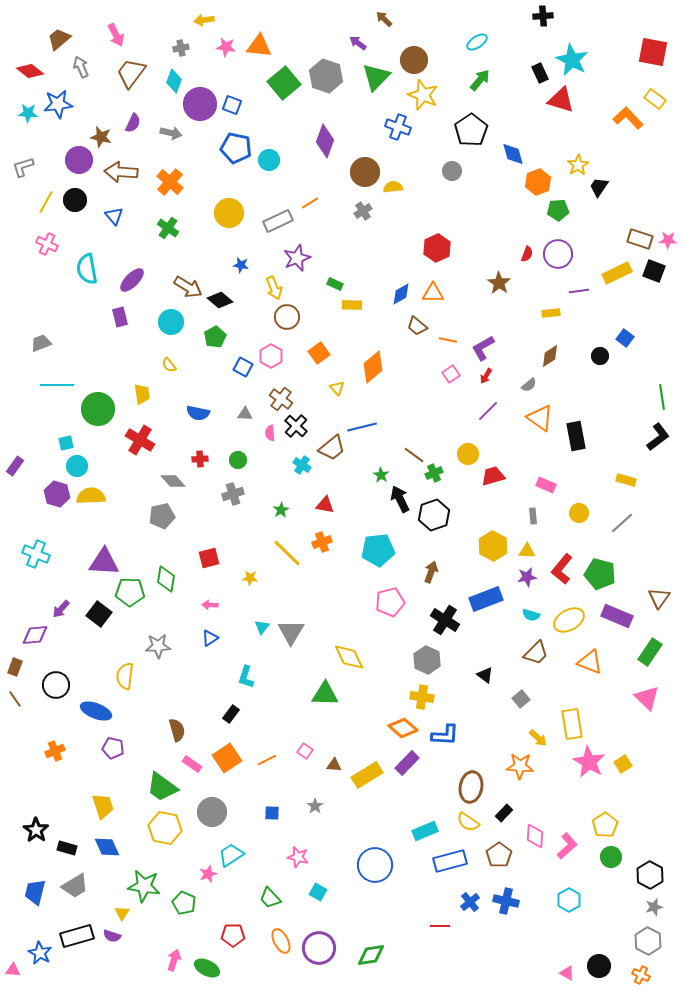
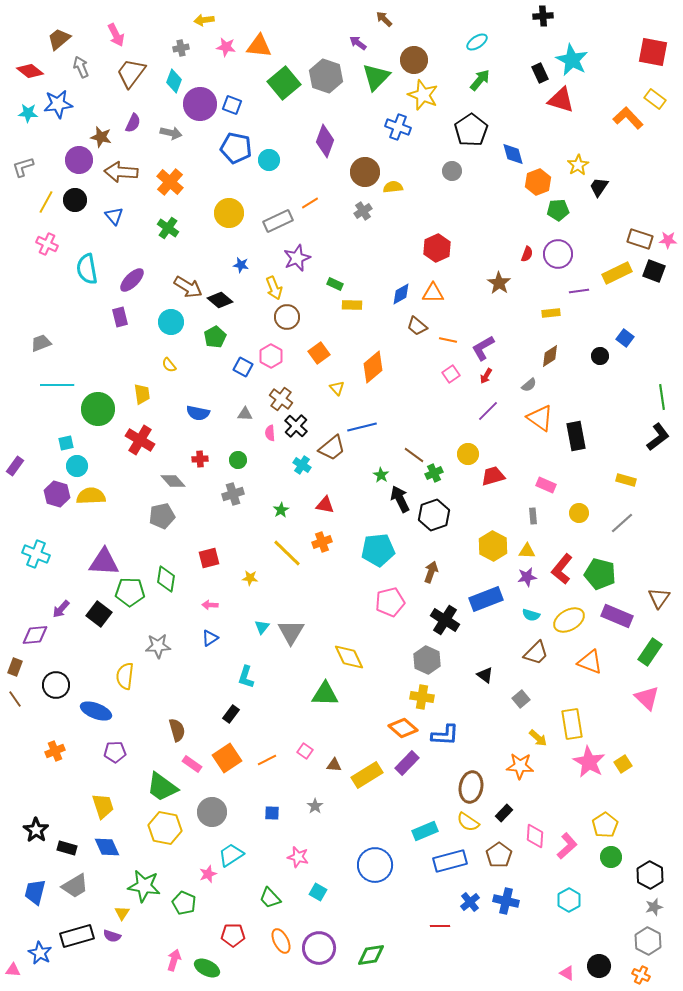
purple pentagon at (113, 748): moved 2 px right, 4 px down; rotated 15 degrees counterclockwise
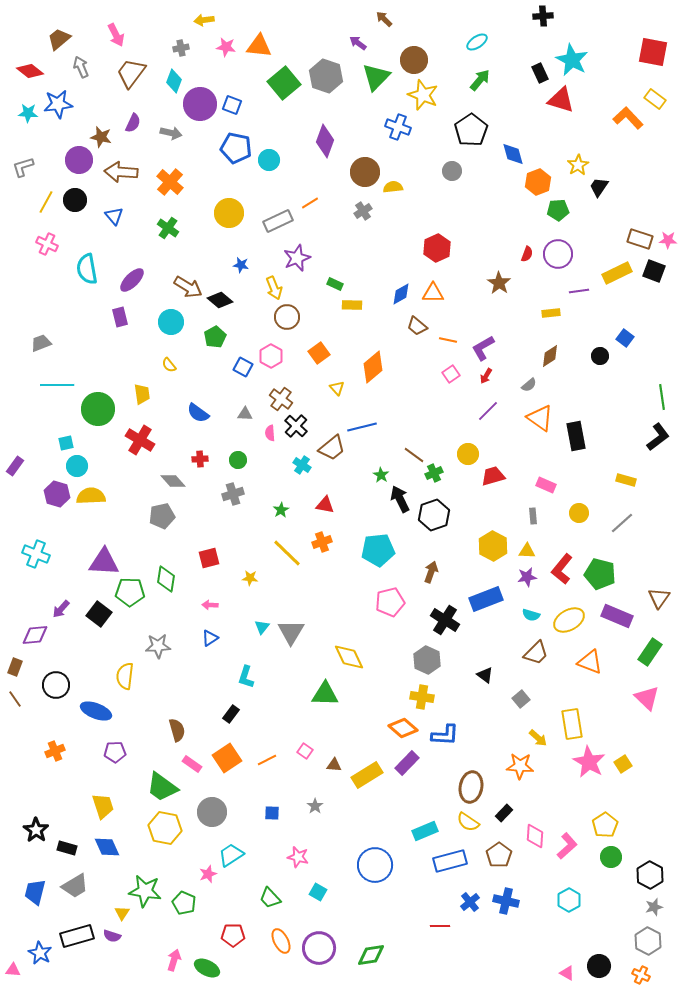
blue semicircle at (198, 413): rotated 25 degrees clockwise
green star at (144, 886): moved 1 px right, 5 px down
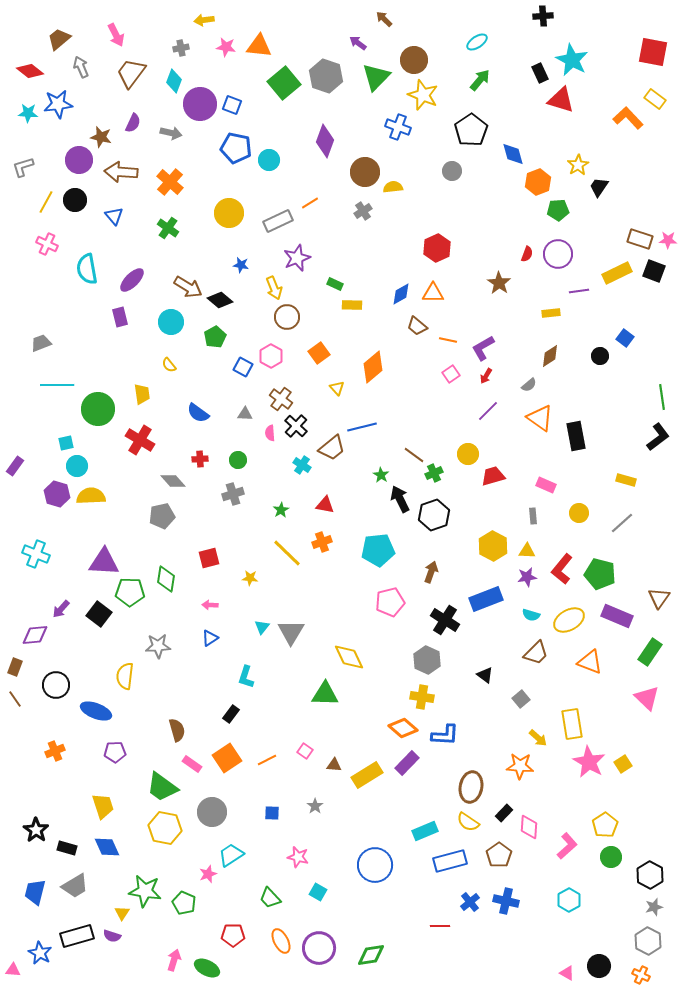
pink diamond at (535, 836): moved 6 px left, 9 px up
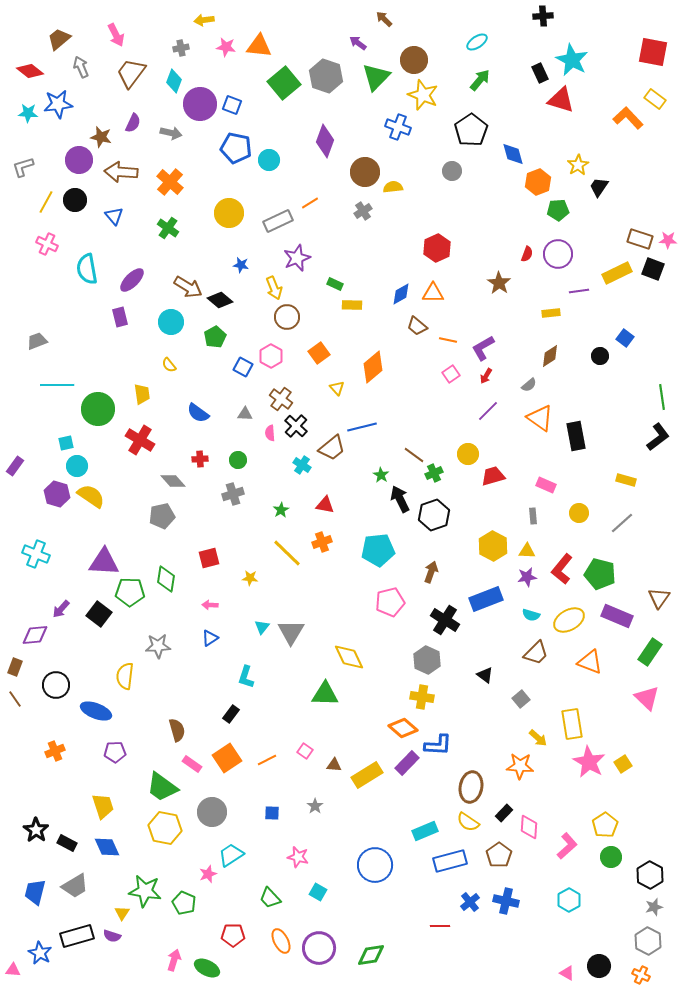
black square at (654, 271): moved 1 px left, 2 px up
gray trapezoid at (41, 343): moved 4 px left, 2 px up
yellow semicircle at (91, 496): rotated 36 degrees clockwise
blue L-shape at (445, 735): moved 7 px left, 10 px down
black rectangle at (67, 848): moved 5 px up; rotated 12 degrees clockwise
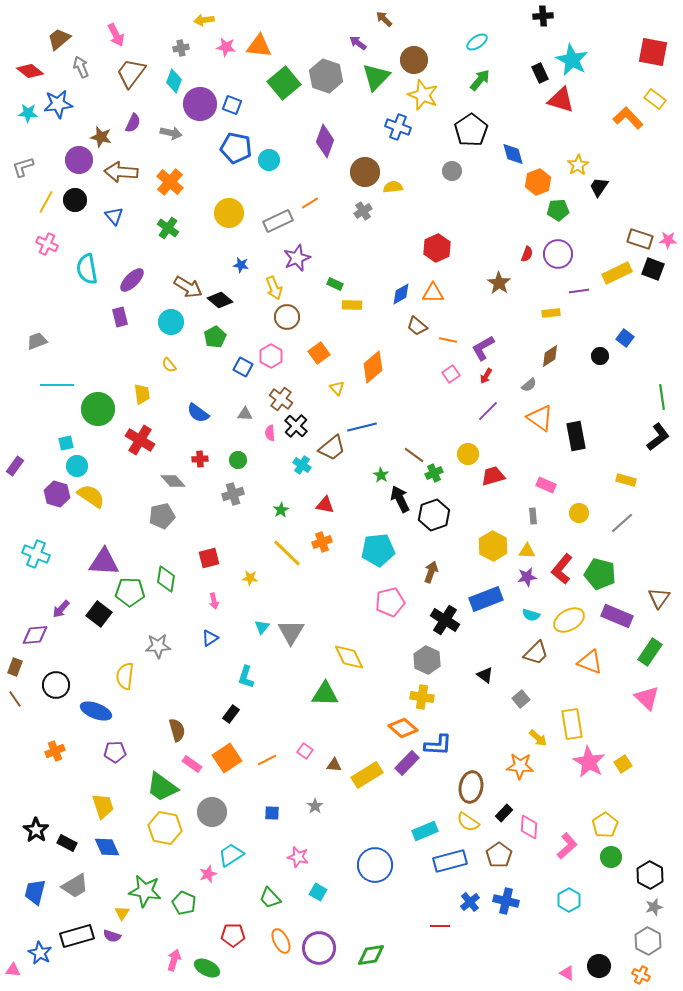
pink arrow at (210, 605): moved 4 px right, 4 px up; rotated 105 degrees counterclockwise
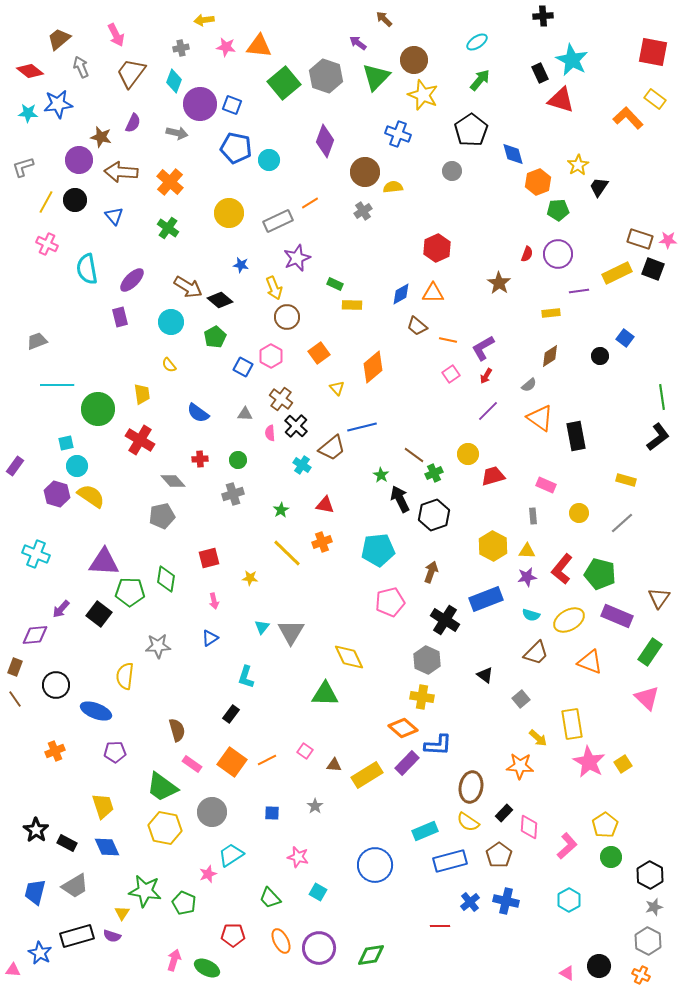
blue cross at (398, 127): moved 7 px down
gray arrow at (171, 133): moved 6 px right
orange square at (227, 758): moved 5 px right, 4 px down; rotated 20 degrees counterclockwise
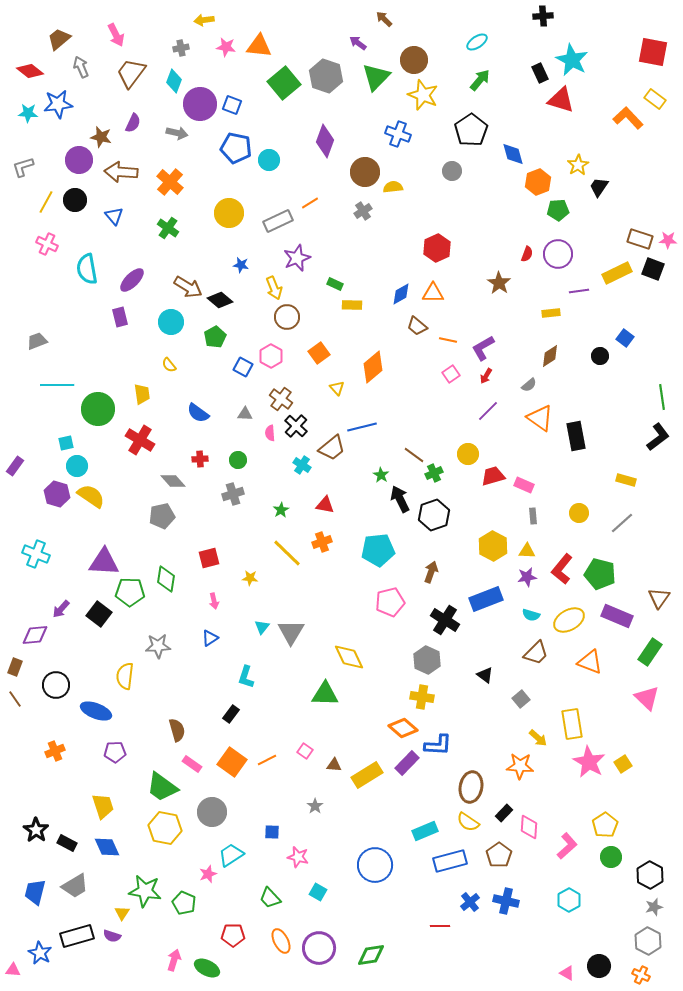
pink rectangle at (546, 485): moved 22 px left
blue square at (272, 813): moved 19 px down
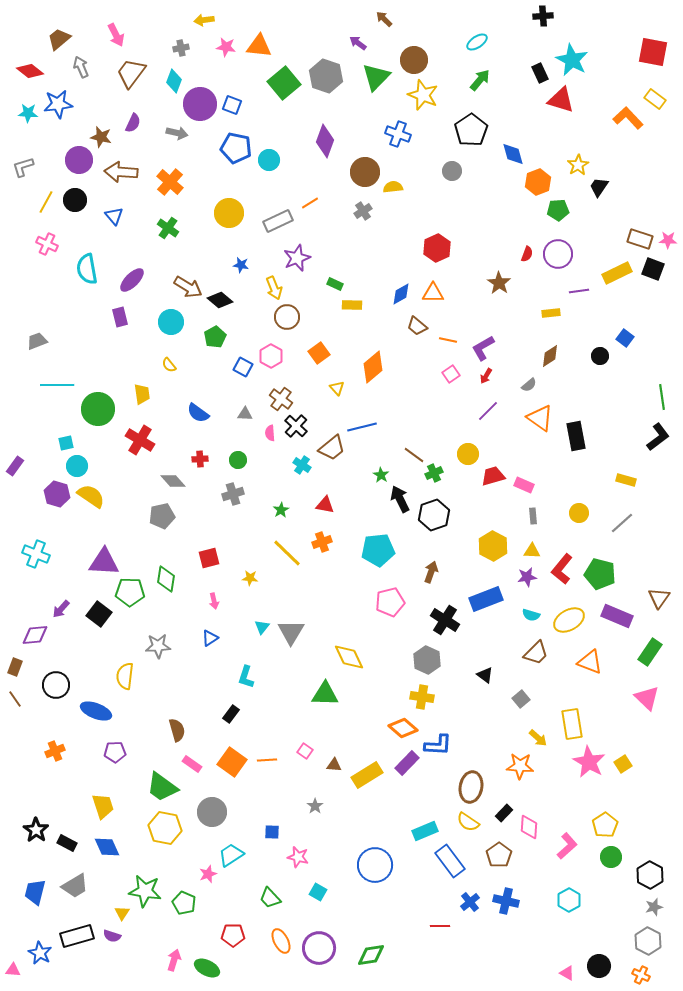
yellow triangle at (527, 551): moved 5 px right
orange line at (267, 760): rotated 24 degrees clockwise
blue rectangle at (450, 861): rotated 68 degrees clockwise
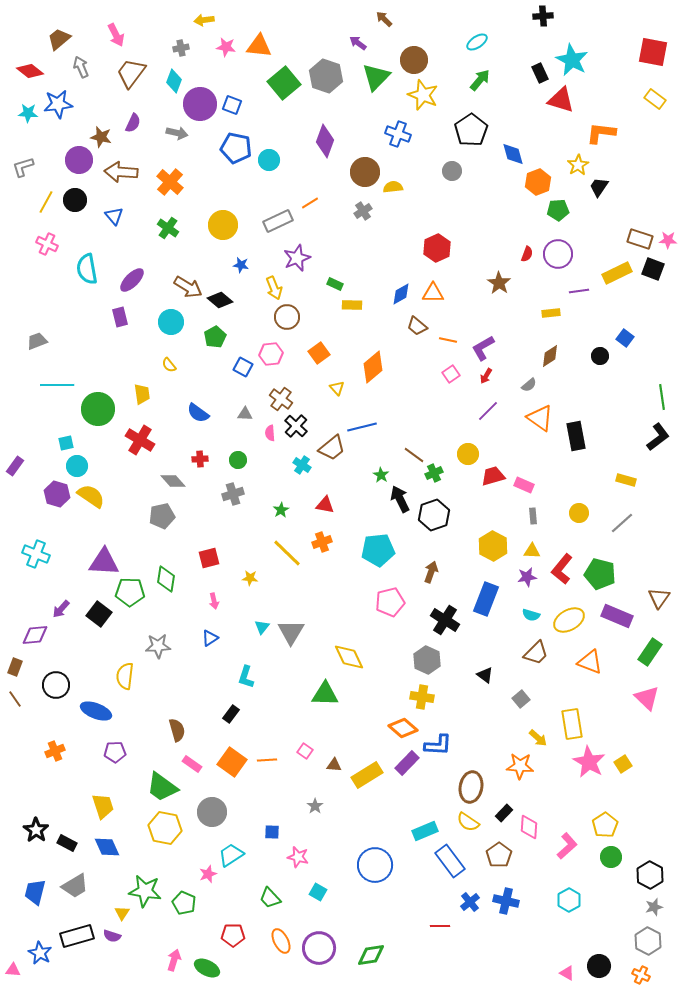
orange L-shape at (628, 118): moved 27 px left, 15 px down; rotated 40 degrees counterclockwise
yellow circle at (229, 213): moved 6 px left, 12 px down
pink hexagon at (271, 356): moved 2 px up; rotated 25 degrees clockwise
blue rectangle at (486, 599): rotated 48 degrees counterclockwise
